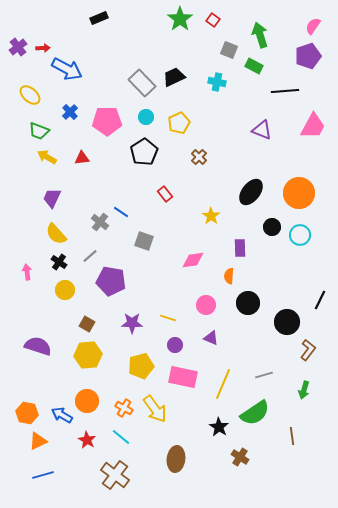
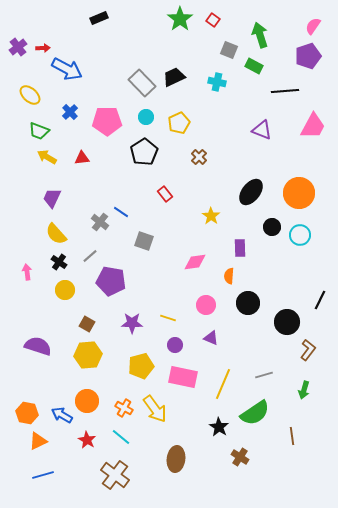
pink diamond at (193, 260): moved 2 px right, 2 px down
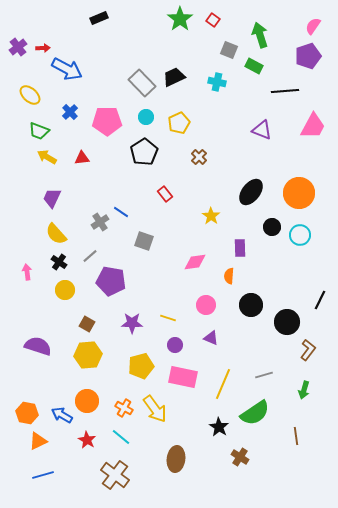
gray cross at (100, 222): rotated 18 degrees clockwise
black circle at (248, 303): moved 3 px right, 2 px down
brown line at (292, 436): moved 4 px right
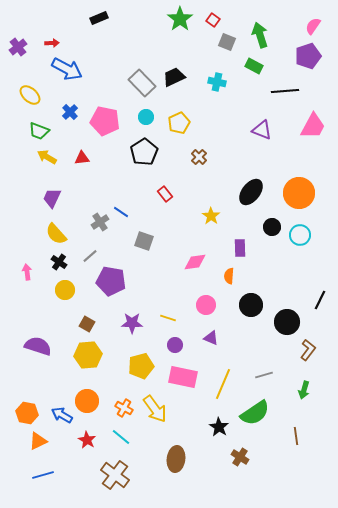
red arrow at (43, 48): moved 9 px right, 5 px up
gray square at (229, 50): moved 2 px left, 8 px up
pink pentagon at (107, 121): moved 2 px left; rotated 12 degrees clockwise
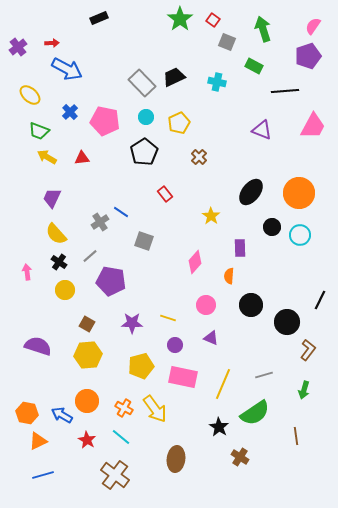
green arrow at (260, 35): moved 3 px right, 6 px up
pink diamond at (195, 262): rotated 40 degrees counterclockwise
